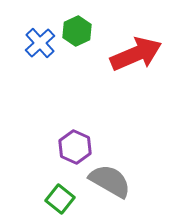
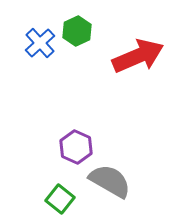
red arrow: moved 2 px right, 2 px down
purple hexagon: moved 1 px right
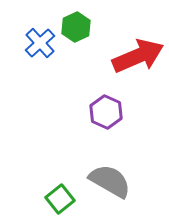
green hexagon: moved 1 px left, 4 px up
purple hexagon: moved 30 px right, 35 px up
green square: rotated 12 degrees clockwise
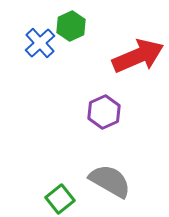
green hexagon: moved 5 px left, 1 px up
purple hexagon: moved 2 px left; rotated 12 degrees clockwise
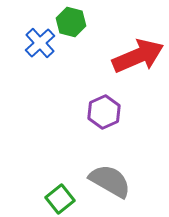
green hexagon: moved 4 px up; rotated 20 degrees counterclockwise
